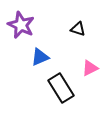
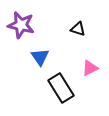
purple star: rotated 12 degrees counterclockwise
blue triangle: rotated 42 degrees counterclockwise
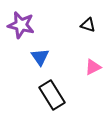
black triangle: moved 10 px right, 4 px up
pink triangle: moved 3 px right, 1 px up
black rectangle: moved 9 px left, 7 px down
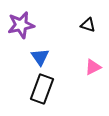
purple star: rotated 24 degrees counterclockwise
black rectangle: moved 10 px left, 6 px up; rotated 52 degrees clockwise
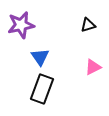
black triangle: rotated 35 degrees counterclockwise
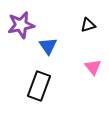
blue triangle: moved 8 px right, 11 px up
pink triangle: rotated 42 degrees counterclockwise
black rectangle: moved 3 px left, 3 px up
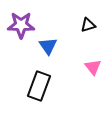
purple star: rotated 12 degrees clockwise
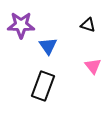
black triangle: rotated 35 degrees clockwise
pink triangle: moved 1 px up
black rectangle: moved 4 px right
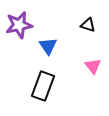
purple star: moved 2 px left; rotated 12 degrees counterclockwise
